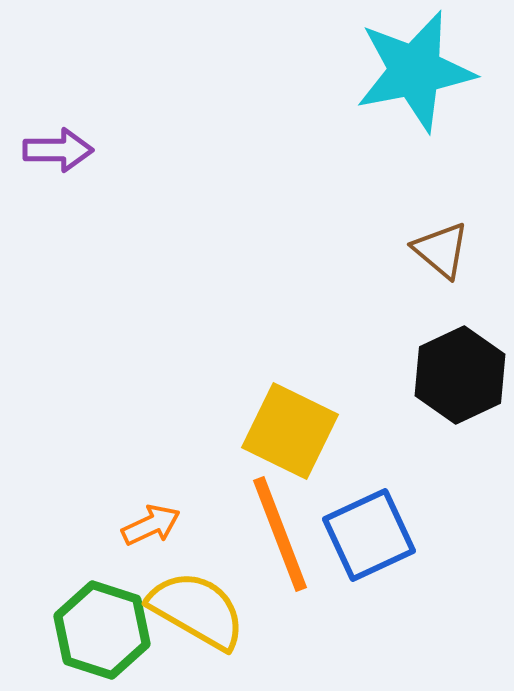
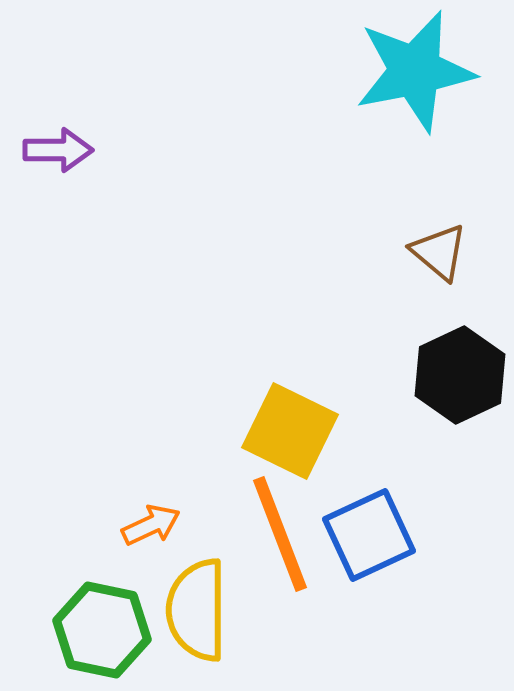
brown triangle: moved 2 px left, 2 px down
yellow semicircle: rotated 120 degrees counterclockwise
green hexagon: rotated 6 degrees counterclockwise
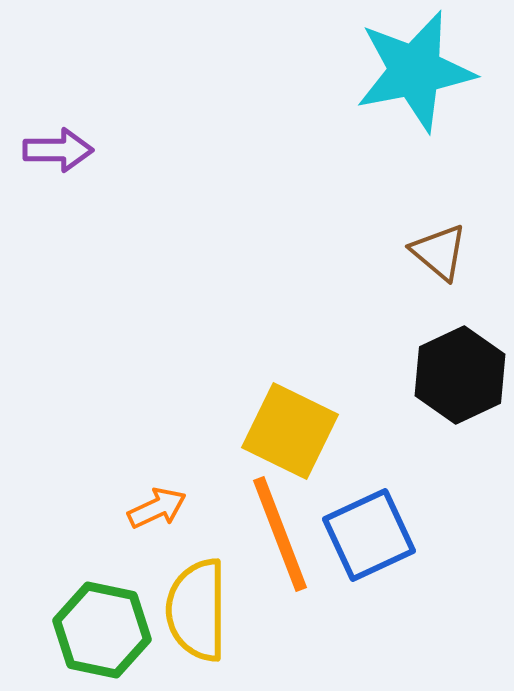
orange arrow: moved 6 px right, 17 px up
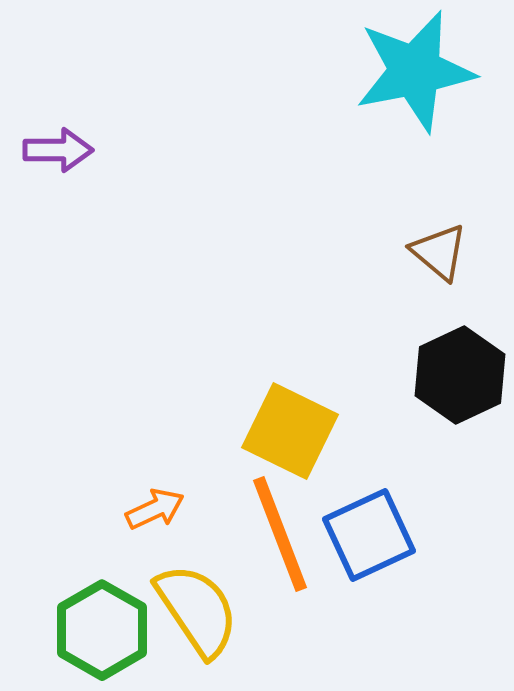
orange arrow: moved 2 px left, 1 px down
yellow semicircle: rotated 146 degrees clockwise
green hexagon: rotated 18 degrees clockwise
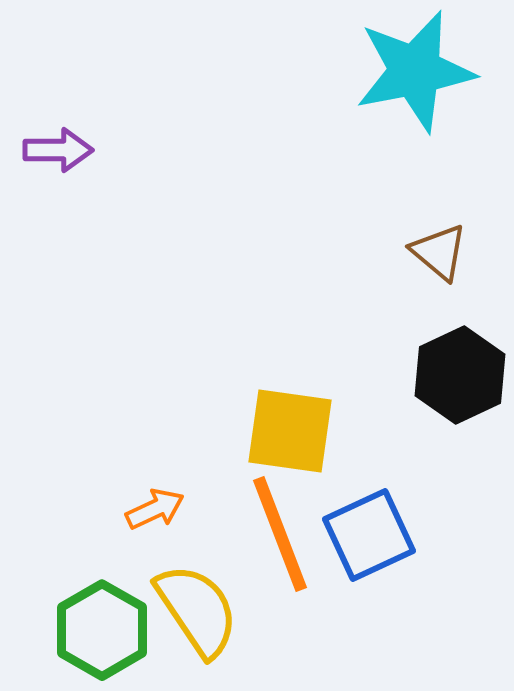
yellow square: rotated 18 degrees counterclockwise
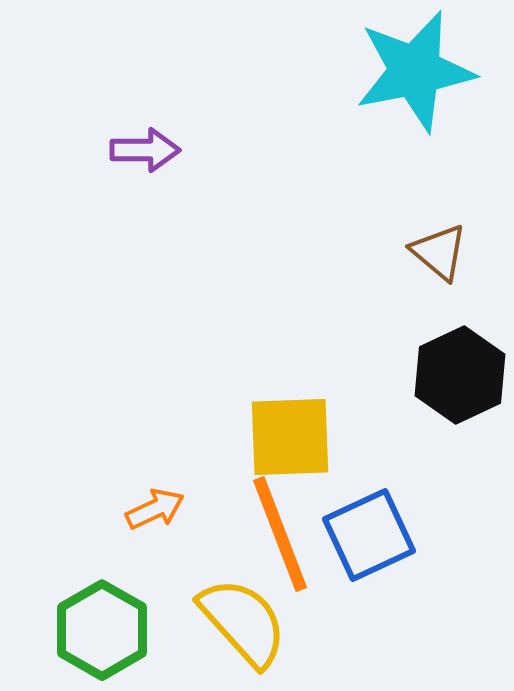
purple arrow: moved 87 px right
yellow square: moved 6 px down; rotated 10 degrees counterclockwise
yellow semicircle: moved 46 px right, 12 px down; rotated 8 degrees counterclockwise
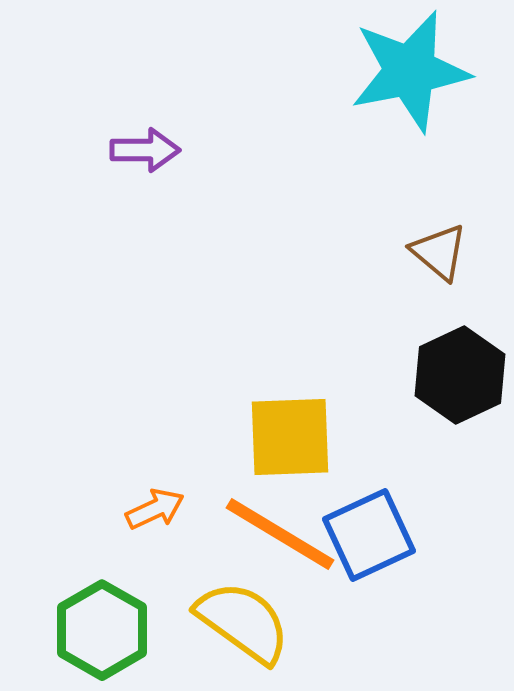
cyan star: moved 5 px left
orange line: rotated 38 degrees counterclockwise
yellow semicircle: rotated 12 degrees counterclockwise
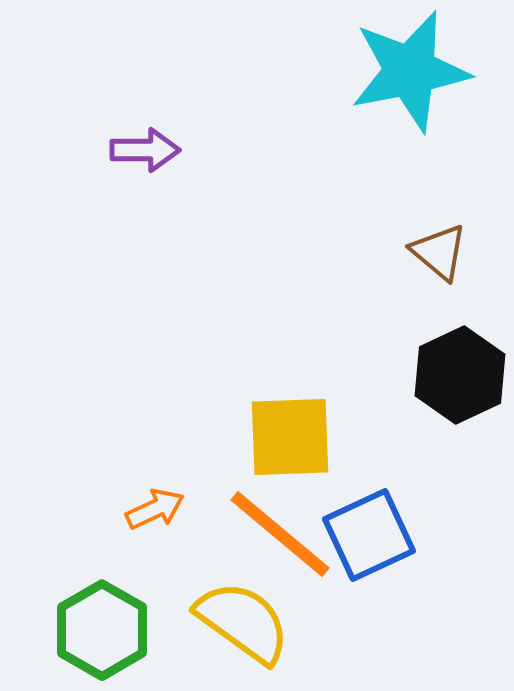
orange line: rotated 9 degrees clockwise
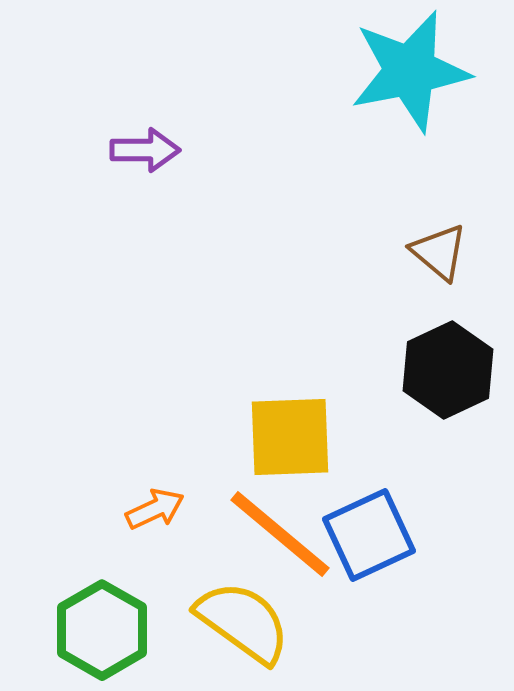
black hexagon: moved 12 px left, 5 px up
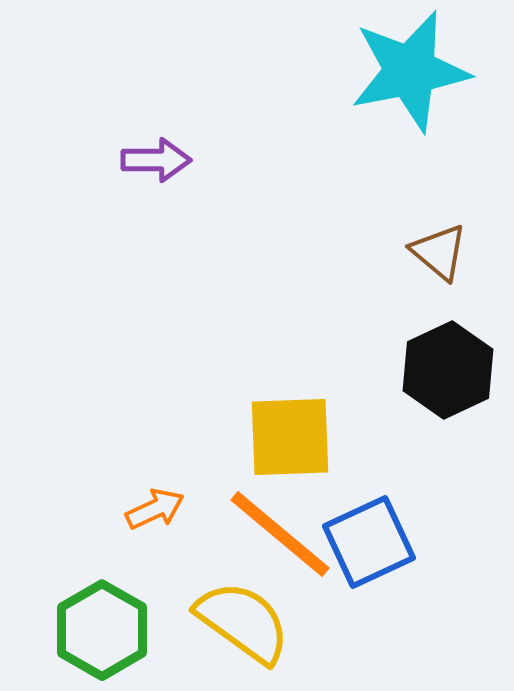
purple arrow: moved 11 px right, 10 px down
blue square: moved 7 px down
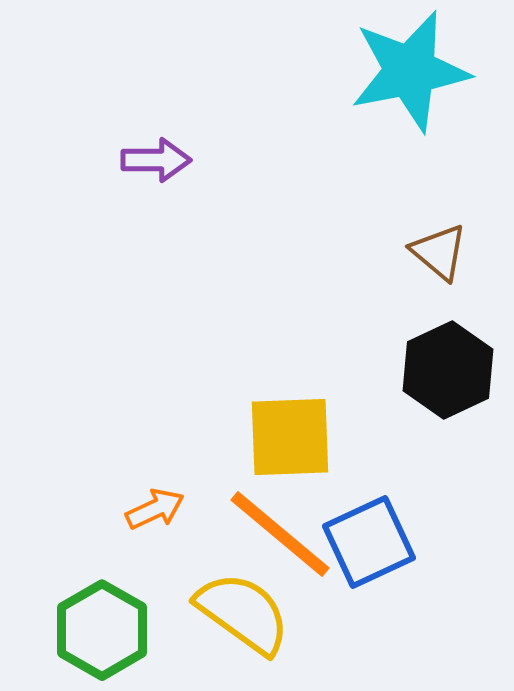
yellow semicircle: moved 9 px up
